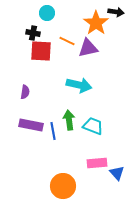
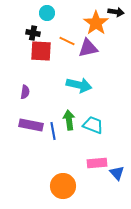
cyan trapezoid: moved 1 px up
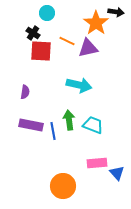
black cross: rotated 24 degrees clockwise
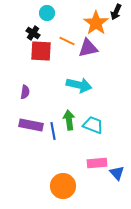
black arrow: rotated 105 degrees clockwise
